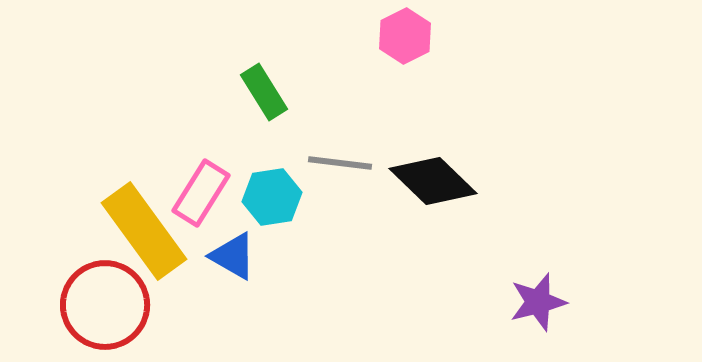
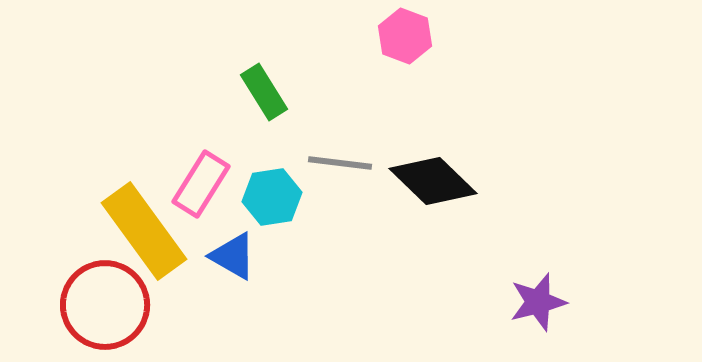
pink hexagon: rotated 12 degrees counterclockwise
pink rectangle: moved 9 px up
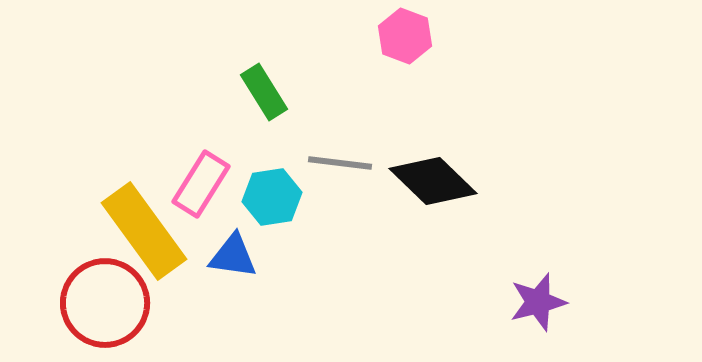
blue triangle: rotated 22 degrees counterclockwise
red circle: moved 2 px up
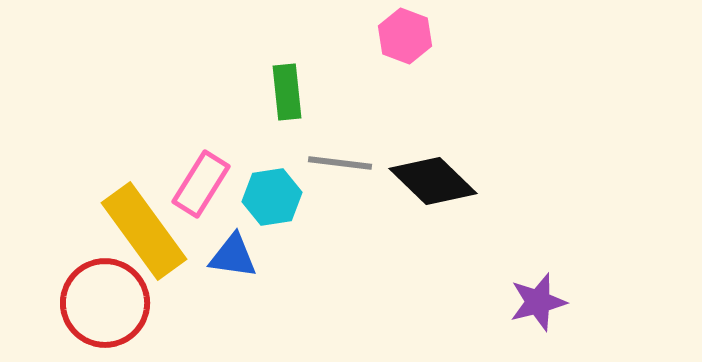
green rectangle: moved 23 px right; rotated 26 degrees clockwise
